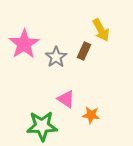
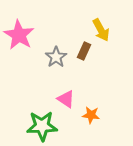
pink star: moved 5 px left, 9 px up; rotated 8 degrees counterclockwise
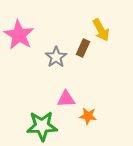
brown rectangle: moved 1 px left, 3 px up
pink triangle: rotated 36 degrees counterclockwise
orange star: moved 3 px left, 1 px down
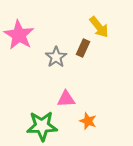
yellow arrow: moved 2 px left, 3 px up; rotated 10 degrees counterclockwise
orange star: moved 5 px down; rotated 12 degrees clockwise
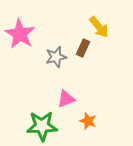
pink star: moved 1 px right, 1 px up
gray star: rotated 20 degrees clockwise
pink triangle: rotated 18 degrees counterclockwise
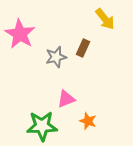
yellow arrow: moved 6 px right, 8 px up
